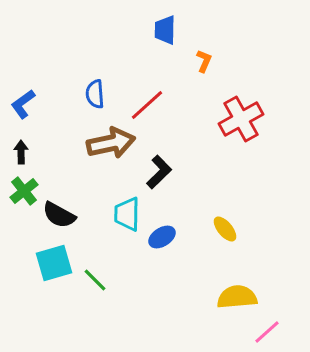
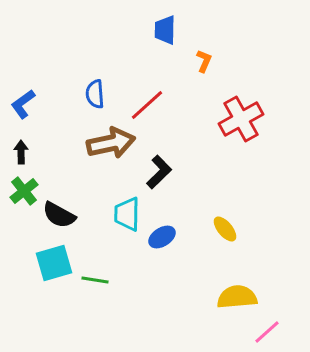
green line: rotated 36 degrees counterclockwise
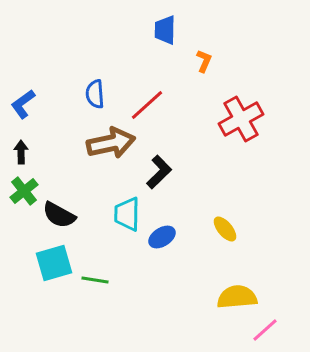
pink line: moved 2 px left, 2 px up
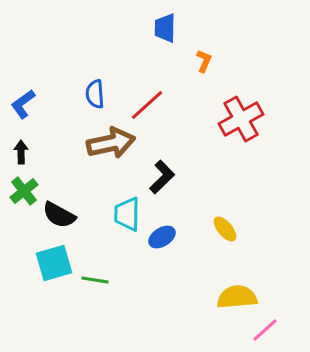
blue trapezoid: moved 2 px up
black L-shape: moved 3 px right, 5 px down
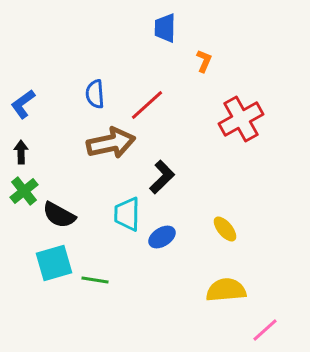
yellow semicircle: moved 11 px left, 7 px up
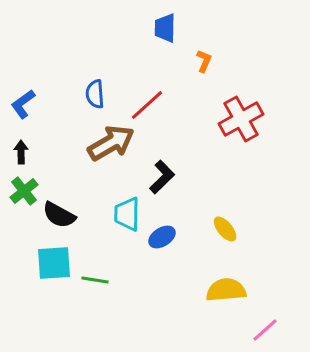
brown arrow: rotated 18 degrees counterclockwise
cyan square: rotated 12 degrees clockwise
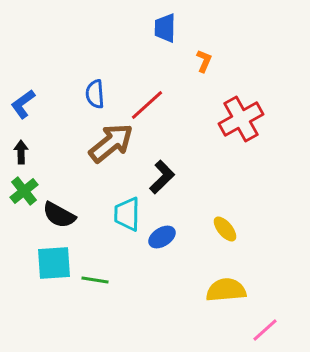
brown arrow: rotated 9 degrees counterclockwise
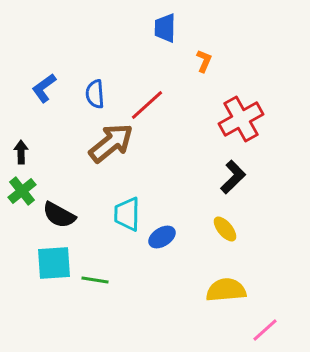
blue L-shape: moved 21 px right, 16 px up
black L-shape: moved 71 px right
green cross: moved 2 px left
